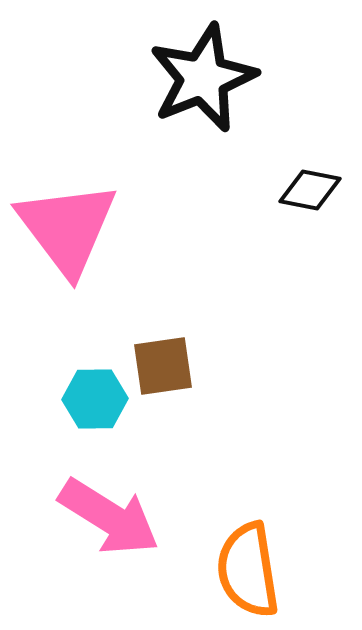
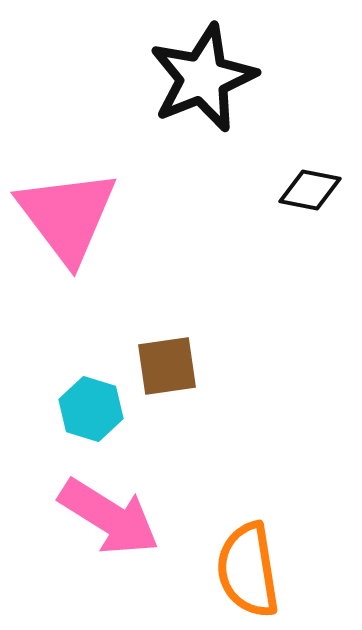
pink triangle: moved 12 px up
brown square: moved 4 px right
cyan hexagon: moved 4 px left, 10 px down; rotated 18 degrees clockwise
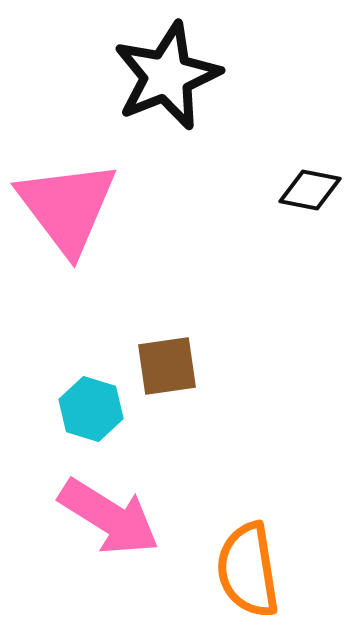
black star: moved 36 px left, 2 px up
pink triangle: moved 9 px up
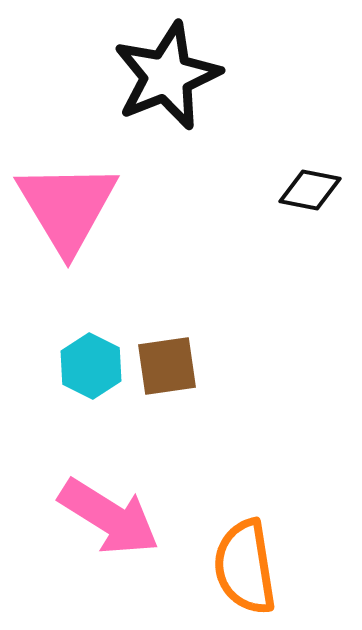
pink triangle: rotated 6 degrees clockwise
cyan hexagon: moved 43 px up; rotated 10 degrees clockwise
orange semicircle: moved 3 px left, 3 px up
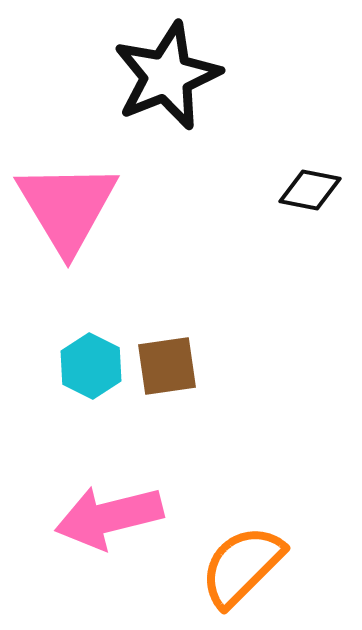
pink arrow: rotated 134 degrees clockwise
orange semicircle: moved 3 px left, 1 px up; rotated 54 degrees clockwise
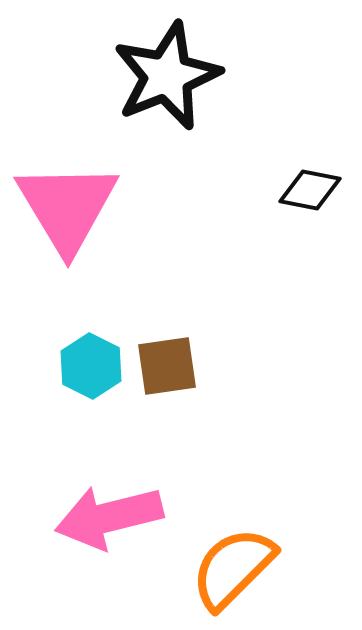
orange semicircle: moved 9 px left, 2 px down
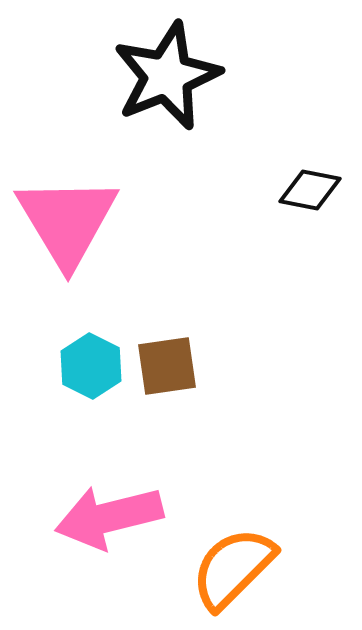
pink triangle: moved 14 px down
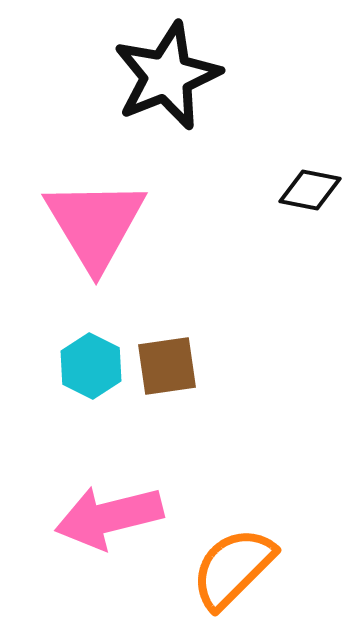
pink triangle: moved 28 px right, 3 px down
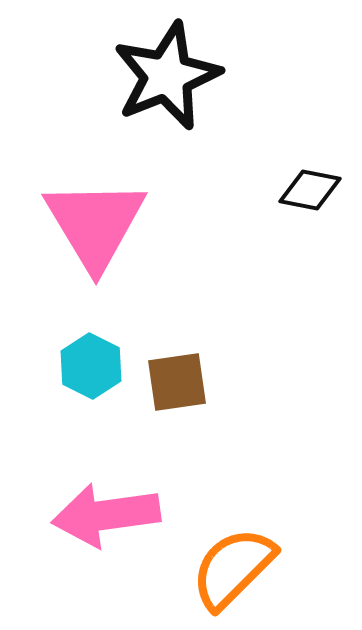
brown square: moved 10 px right, 16 px down
pink arrow: moved 3 px left, 2 px up; rotated 6 degrees clockwise
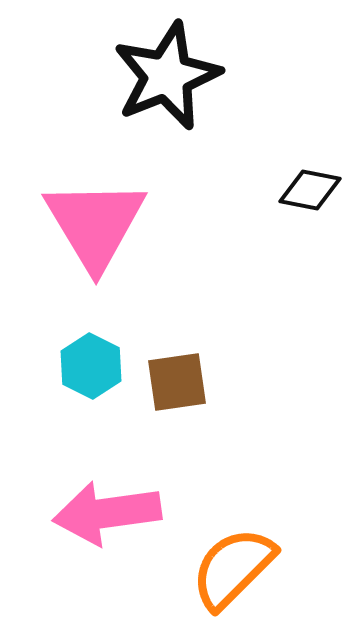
pink arrow: moved 1 px right, 2 px up
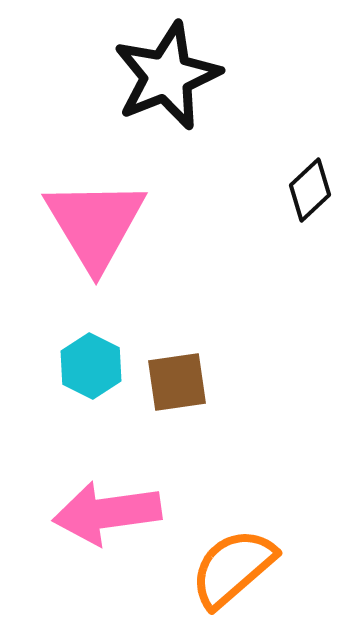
black diamond: rotated 54 degrees counterclockwise
orange semicircle: rotated 4 degrees clockwise
